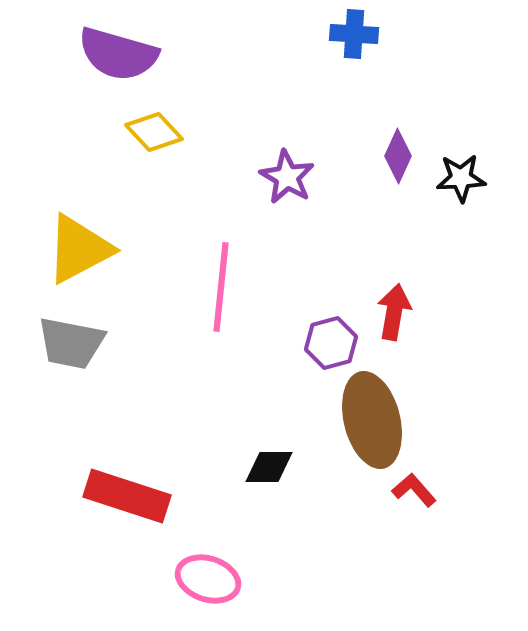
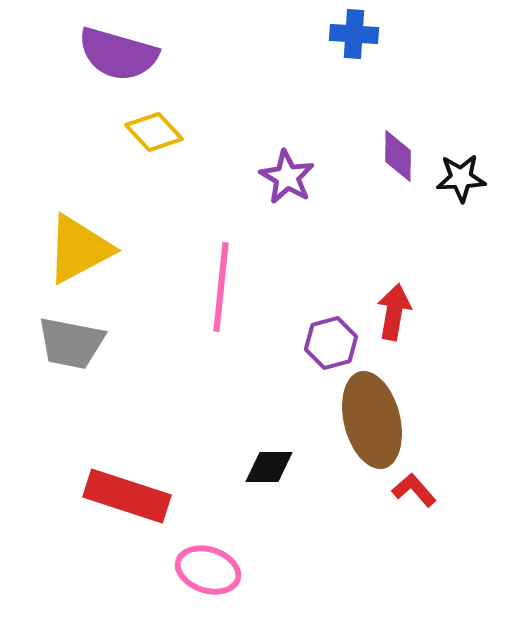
purple diamond: rotated 24 degrees counterclockwise
pink ellipse: moved 9 px up
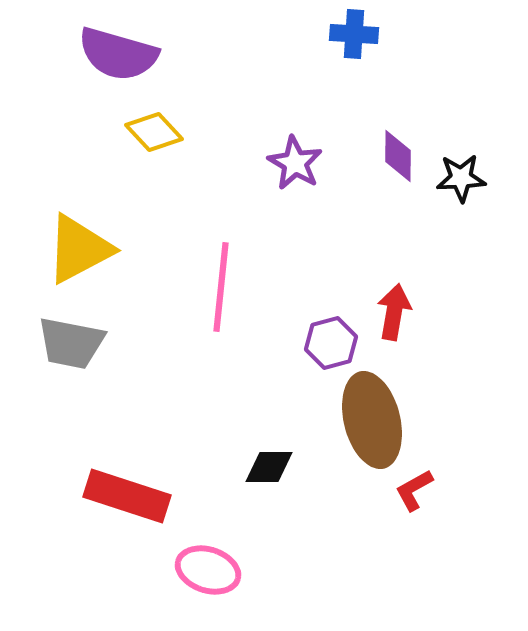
purple star: moved 8 px right, 14 px up
red L-shape: rotated 78 degrees counterclockwise
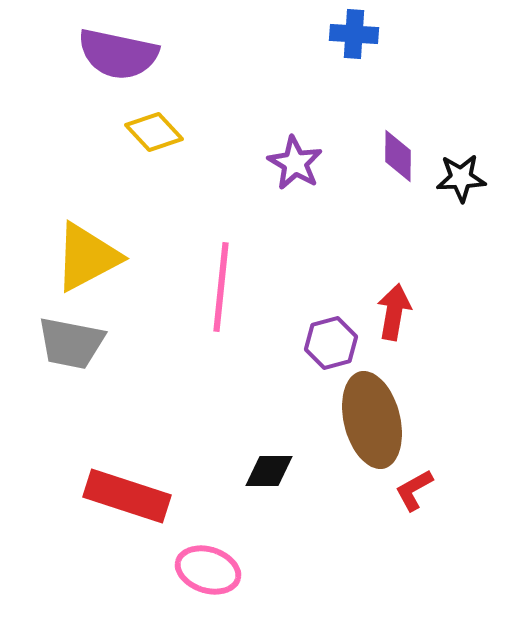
purple semicircle: rotated 4 degrees counterclockwise
yellow triangle: moved 8 px right, 8 px down
black diamond: moved 4 px down
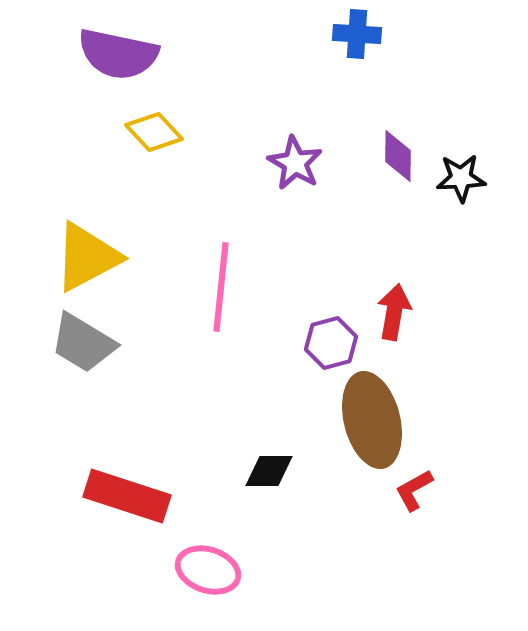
blue cross: moved 3 px right
gray trapezoid: moved 12 px right; rotated 20 degrees clockwise
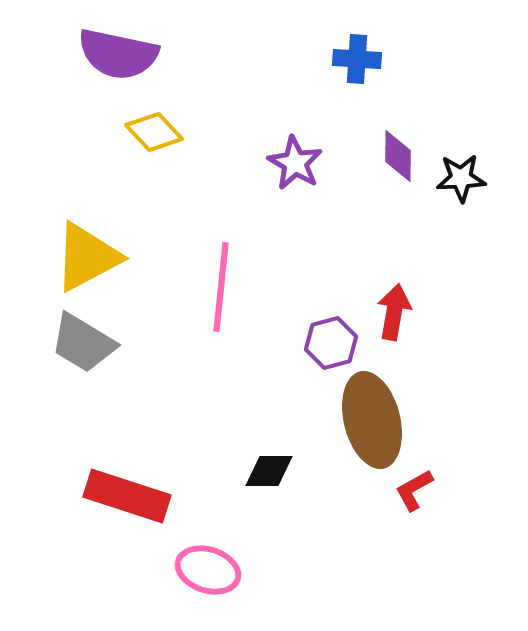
blue cross: moved 25 px down
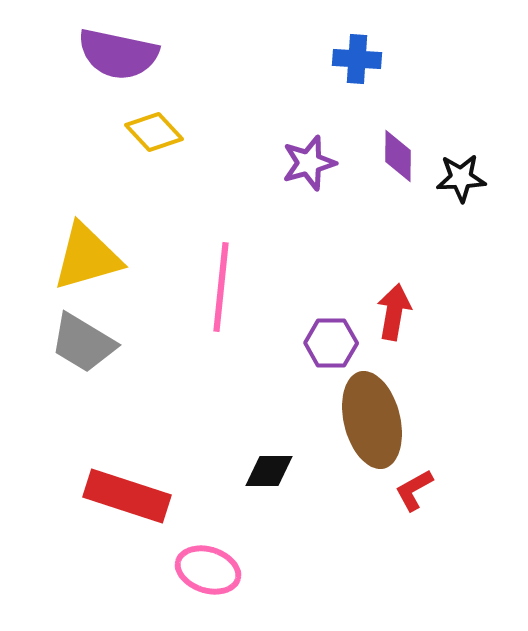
purple star: moved 14 px right; rotated 26 degrees clockwise
yellow triangle: rotated 12 degrees clockwise
purple hexagon: rotated 15 degrees clockwise
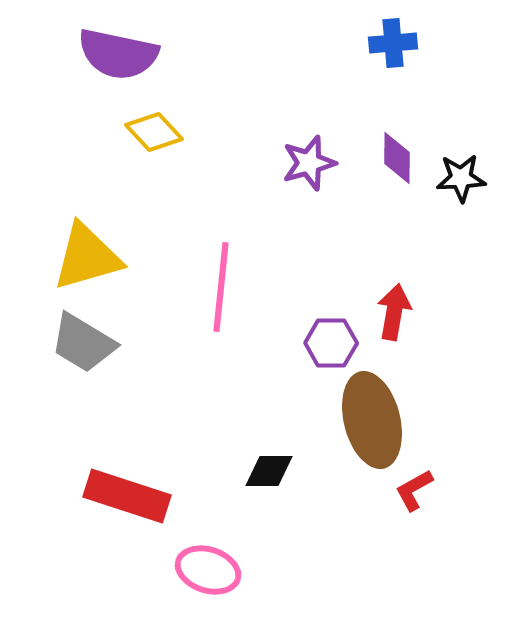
blue cross: moved 36 px right, 16 px up; rotated 9 degrees counterclockwise
purple diamond: moved 1 px left, 2 px down
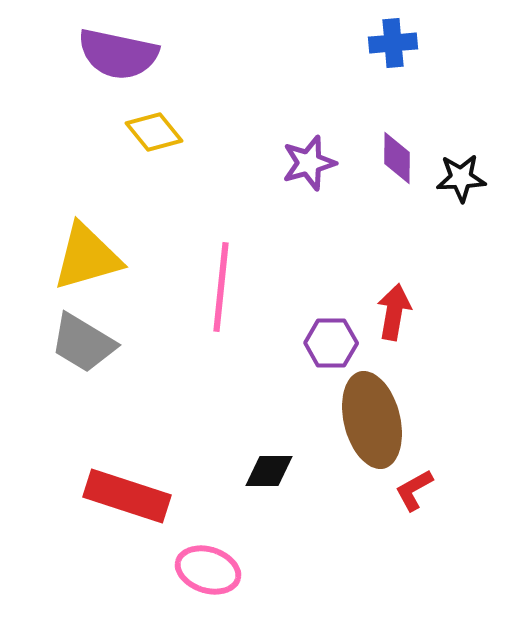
yellow diamond: rotated 4 degrees clockwise
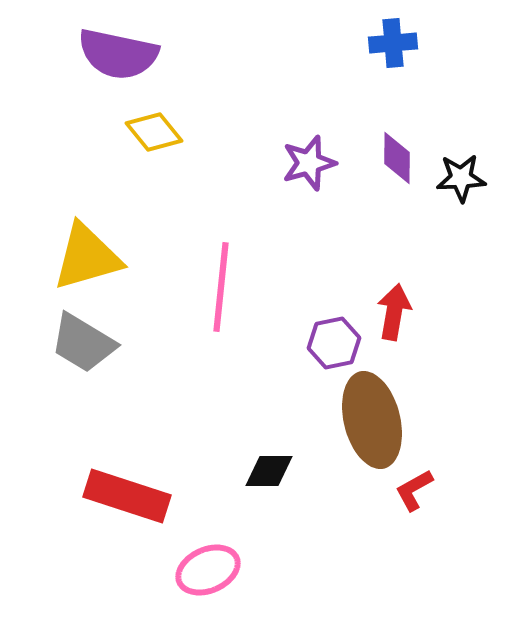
purple hexagon: moved 3 px right; rotated 12 degrees counterclockwise
pink ellipse: rotated 42 degrees counterclockwise
